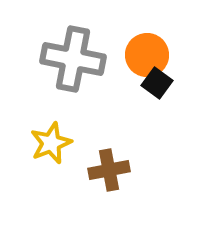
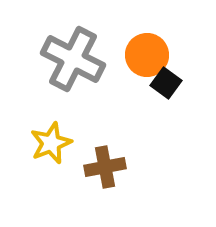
gray cross: rotated 16 degrees clockwise
black square: moved 9 px right
brown cross: moved 4 px left, 3 px up
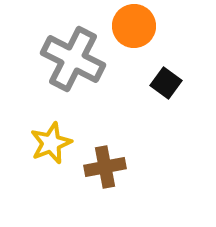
orange circle: moved 13 px left, 29 px up
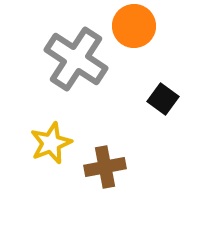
gray cross: moved 3 px right; rotated 6 degrees clockwise
black square: moved 3 px left, 16 px down
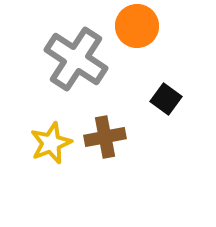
orange circle: moved 3 px right
black square: moved 3 px right
brown cross: moved 30 px up
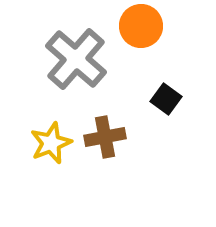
orange circle: moved 4 px right
gray cross: rotated 8 degrees clockwise
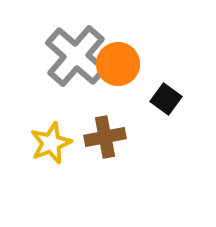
orange circle: moved 23 px left, 38 px down
gray cross: moved 3 px up
